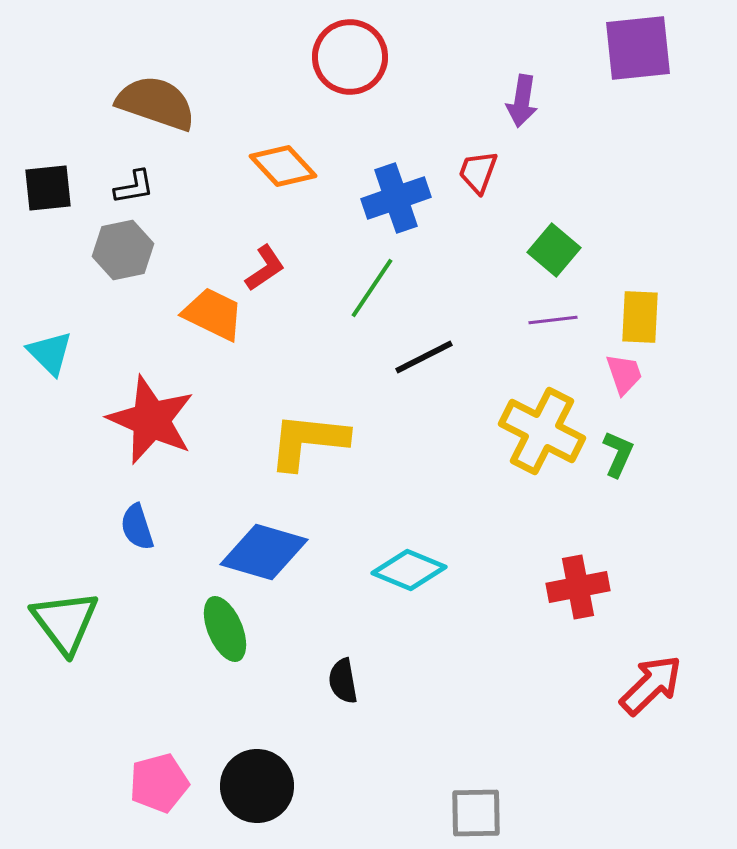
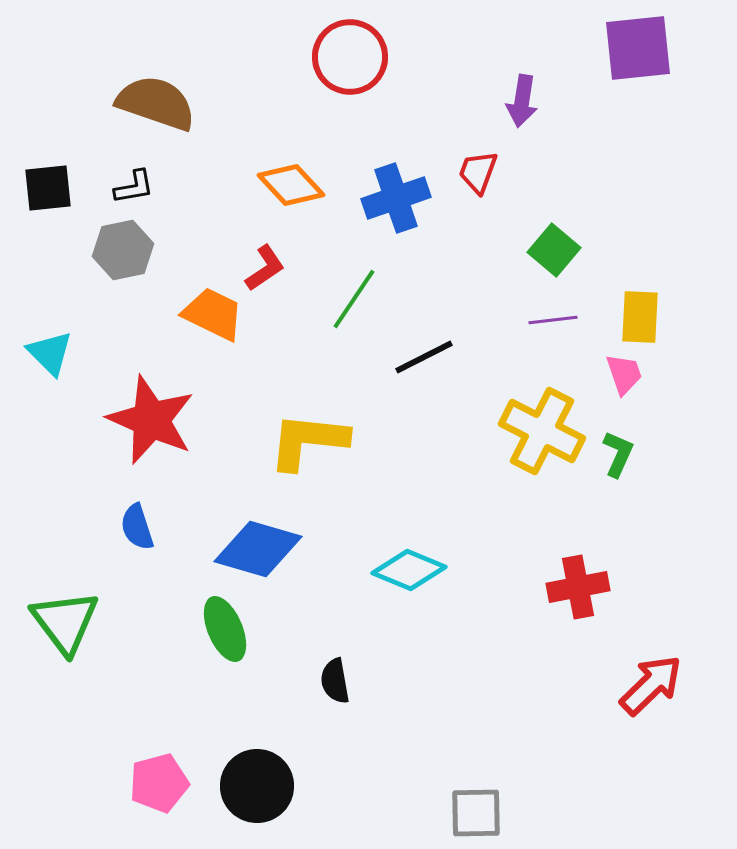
orange diamond: moved 8 px right, 19 px down
green line: moved 18 px left, 11 px down
blue diamond: moved 6 px left, 3 px up
black semicircle: moved 8 px left
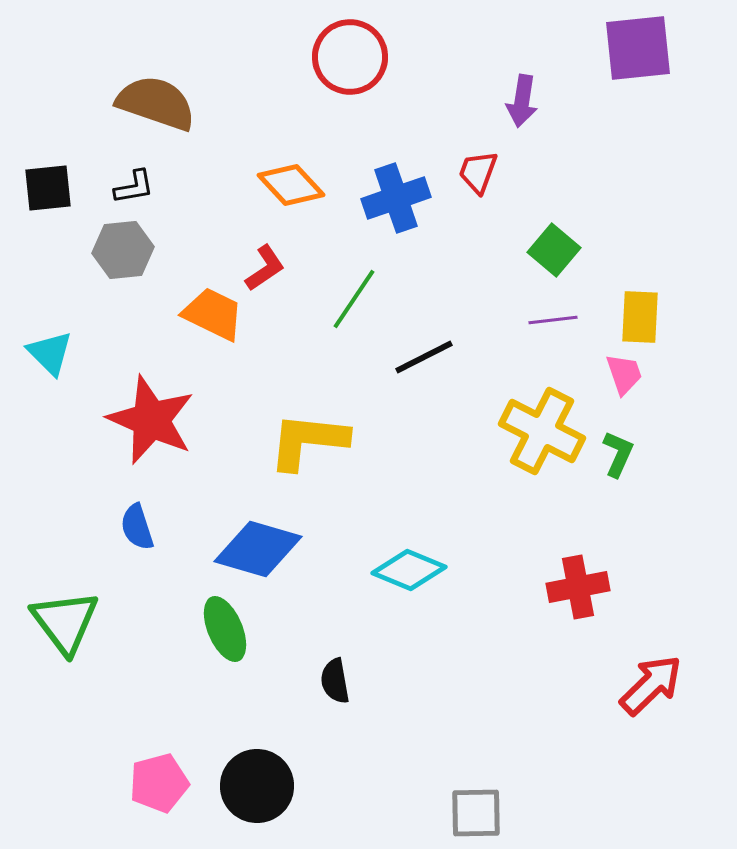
gray hexagon: rotated 6 degrees clockwise
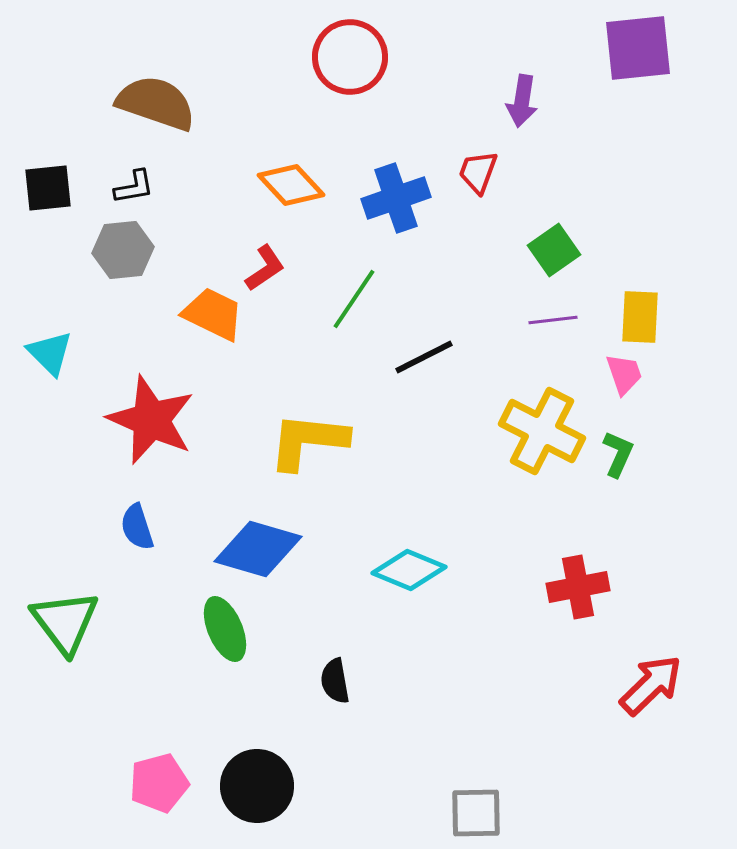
green square: rotated 15 degrees clockwise
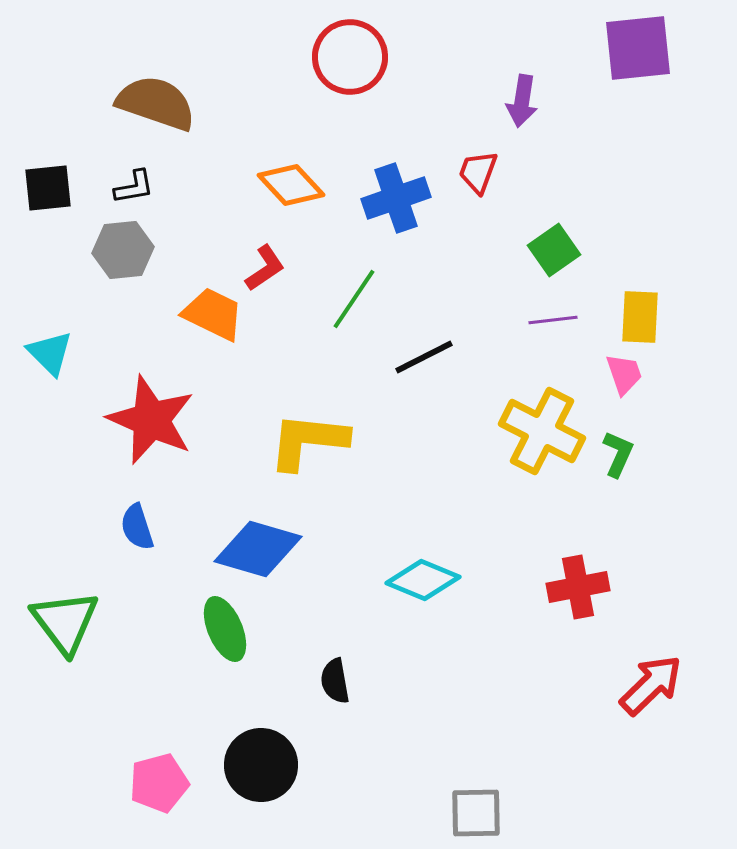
cyan diamond: moved 14 px right, 10 px down
black circle: moved 4 px right, 21 px up
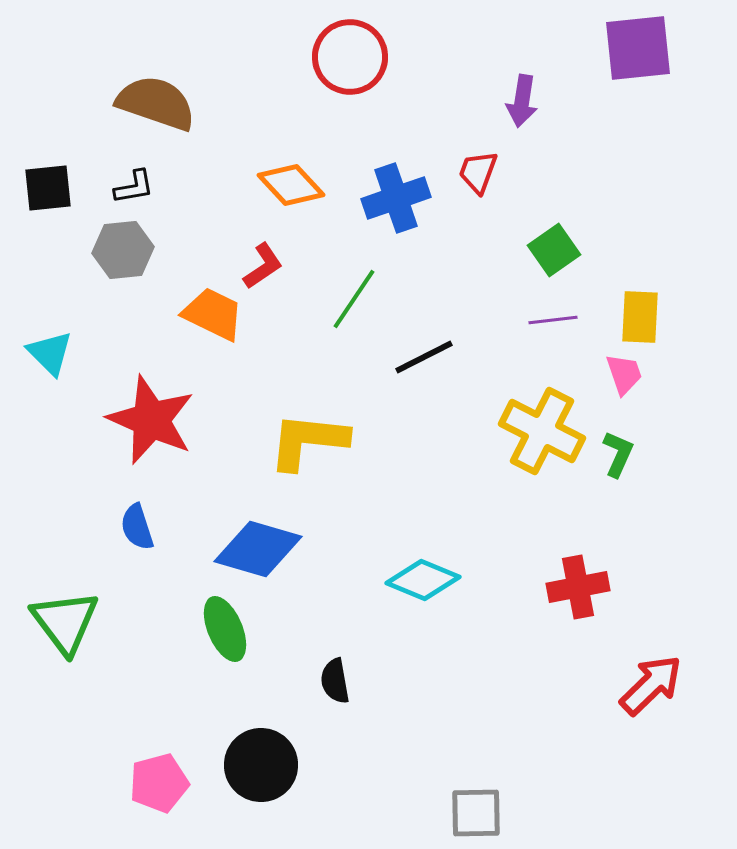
red L-shape: moved 2 px left, 2 px up
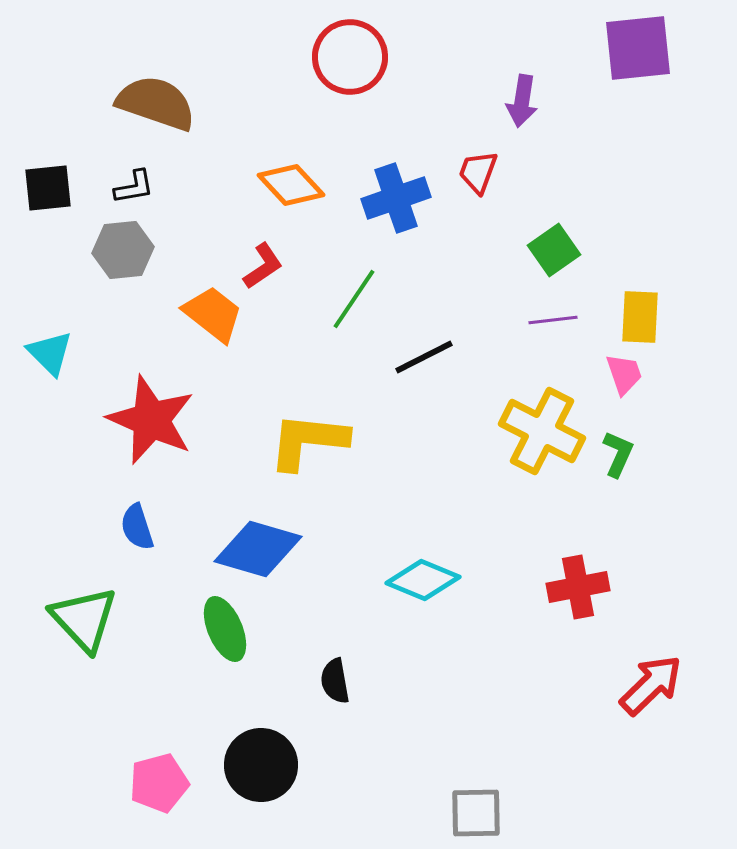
orange trapezoid: rotated 12 degrees clockwise
green triangle: moved 19 px right, 3 px up; rotated 6 degrees counterclockwise
